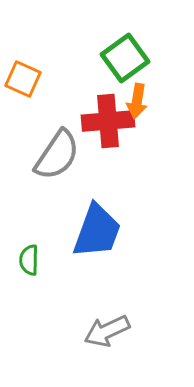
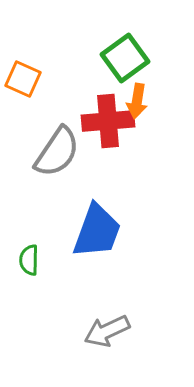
gray semicircle: moved 3 px up
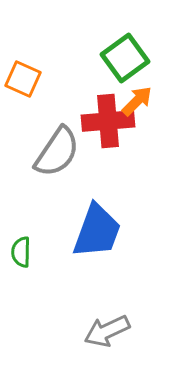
orange arrow: rotated 144 degrees counterclockwise
green semicircle: moved 8 px left, 8 px up
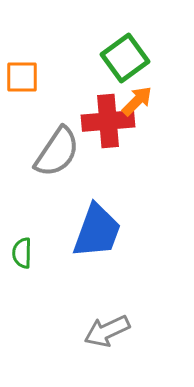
orange square: moved 1 px left, 2 px up; rotated 24 degrees counterclockwise
green semicircle: moved 1 px right, 1 px down
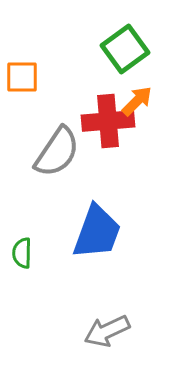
green square: moved 9 px up
blue trapezoid: moved 1 px down
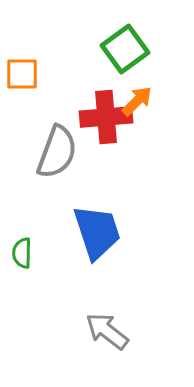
orange square: moved 3 px up
red cross: moved 2 px left, 4 px up
gray semicircle: rotated 14 degrees counterclockwise
blue trapezoid: rotated 38 degrees counterclockwise
gray arrow: rotated 63 degrees clockwise
